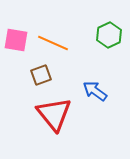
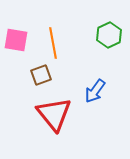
orange line: rotated 56 degrees clockwise
blue arrow: rotated 90 degrees counterclockwise
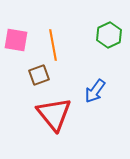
orange line: moved 2 px down
brown square: moved 2 px left
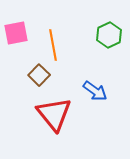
pink square: moved 7 px up; rotated 20 degrees counterclockwise
brown square: rotated 25 degrees counterclockwise
blue arrow: rotated 90 degrees counterclockwise
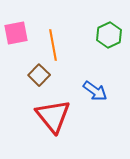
red triangle: moved 1 px left, 2 px down
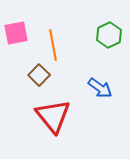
blue arrow: moved 5 px right, 3 px up
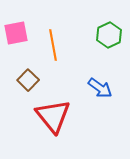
brown square: moved 11 px left, 5 px down
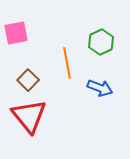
green hexagon: moved 8 px left, 7 px down
orange line: moved 14 px right, 18 px down
blue arrow: rotated 15 degrees counterclockwise
red triangle: moved 24 px left
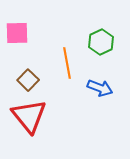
pink square: moved 1 px right; rotated 10 degrees clockwise
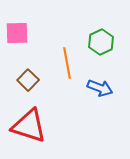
red triangle: moved 10 px down; rotated 33 degrees counterclockwise
